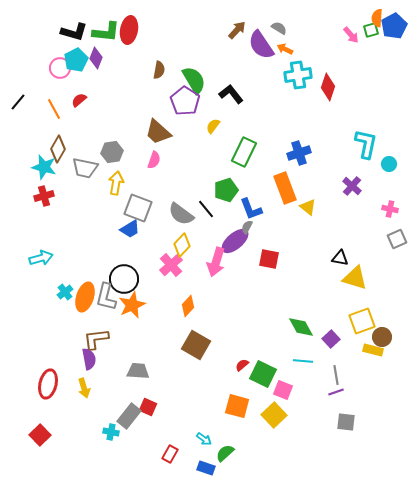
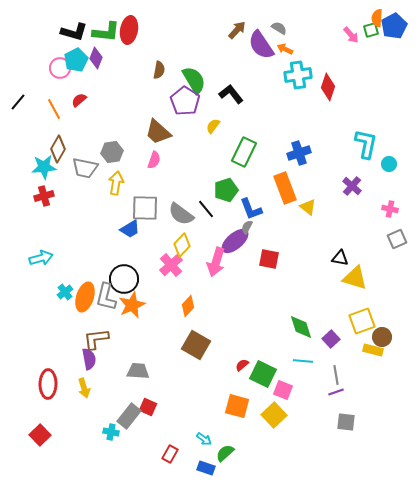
cyan star at (44, 167): rotated 20 degrees counterclockwise
gray square at (138, 208): moved 7 px right; rotated 20 degrees counterclockwise
green diamond at (301, 327): rotated 12 degrees clockwise
red ellipse at (48, 384): rotated 12 degrees counterclockwise
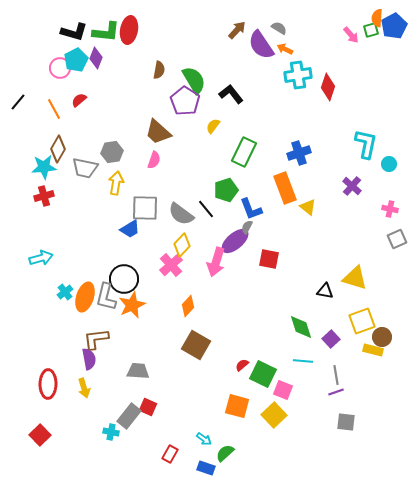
black triangle at (340, 258): moved 15 px left, 33 px down
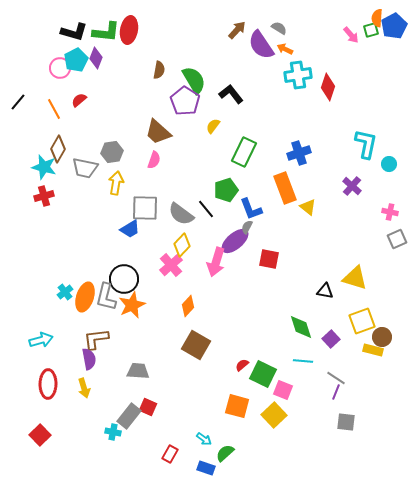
cyan star at (44, 167): rotated 20 degrees clockwise
pink cross at (390, 209): moved 3 px down
cyan arrow at (41, 258): moved 82 px down
gray line at (336, 375): moved 3 px down; rotated 48 degrees counterclockwise
purple line at (336, 392): rotated 49 degrees counterclockwise
cyan cross at (111, 432): moved 2 px right
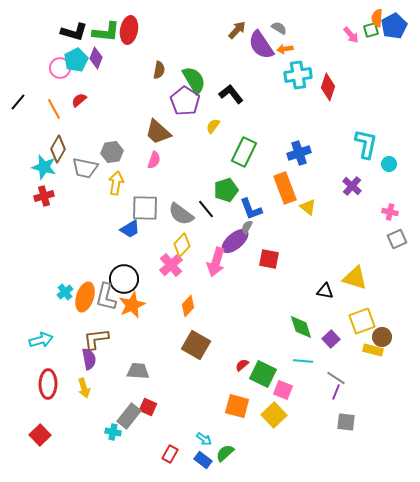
orange arrow at (285, 49): rotated 35 degrees counterclockwise
blue rectangle at (206, 468): moved 3 px left, 8 px up; rotated 18 degrees clockwise
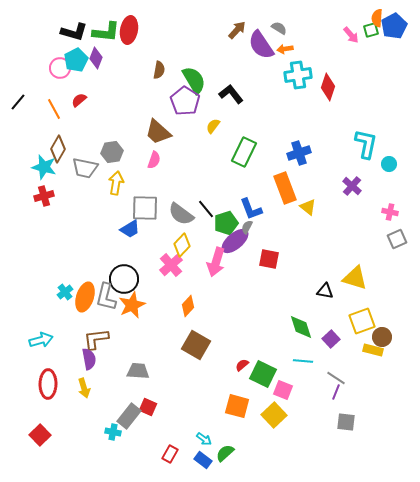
green pentagon at (226, 190): moved 33 px down
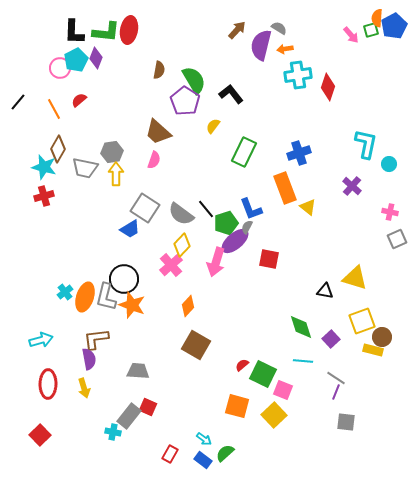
black L-shape at (74, 32): rotated 76 degrees clockwise
purple semicircle at (261, 45): rotated 48 degrees clockwise
yellow arrow at (116, 183): moved 9 px up; rotated 10 degrees counterclockwise
gray square at (145, 208): rotated 32 degrees clockwise
orange star at (132, 305): rotated 28 degrees counterclockwise
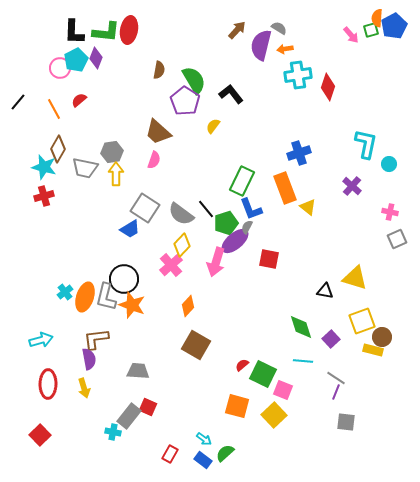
green rectangle at (244, 152): moved 2 px left, 29 px down
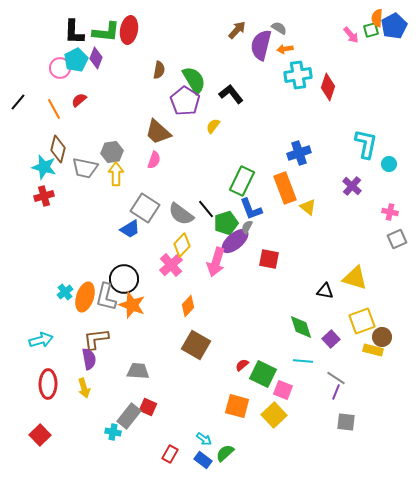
brown diamond at (58, 149): rotated 16 degrees counterclockwise
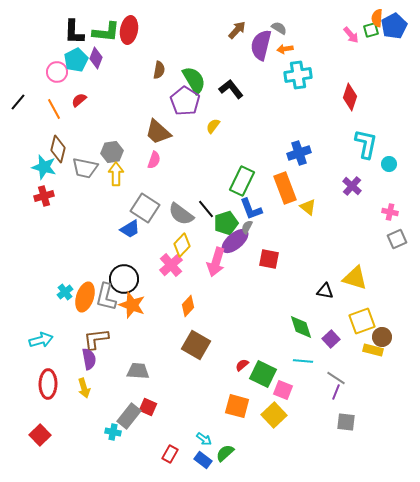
pink circle at (60, 68): moved 3 px left, 4 px down
red diamond at (328, 87): moved 22 px right, 10 px down
black L-shape at (231, 94): moved 5 px up
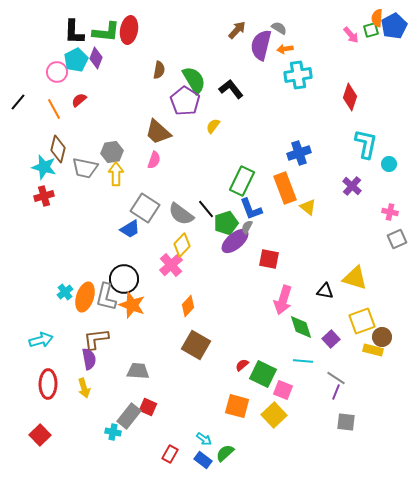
pink arrow at (216, 262): moved 67 px right, 38 px down
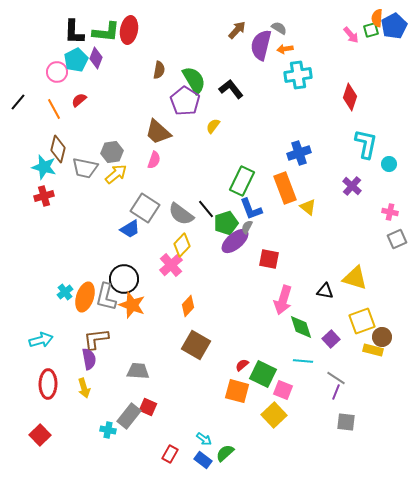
yellow arrow at (116, 174): rotated 50 degrees clockwise
orange square at (237, 406): moved 15 px up
cyan cross at (113, 432): moved 5 px left, 2 px up
